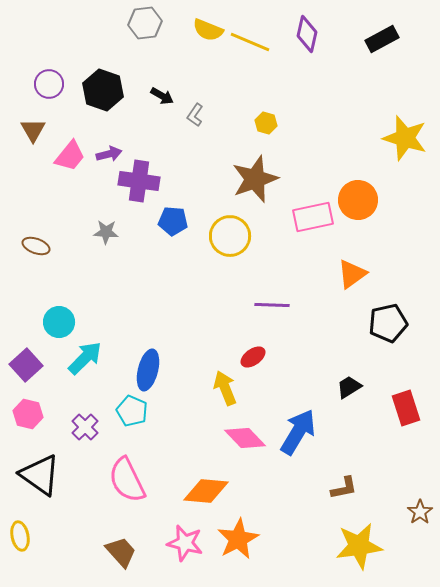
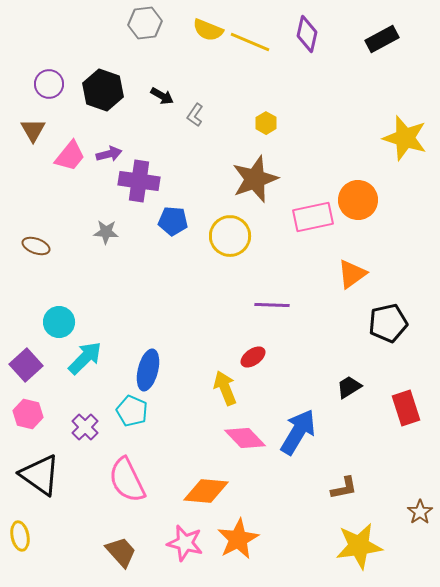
yellow hexagon at (266, 123): rotated 15 degrees clockwise
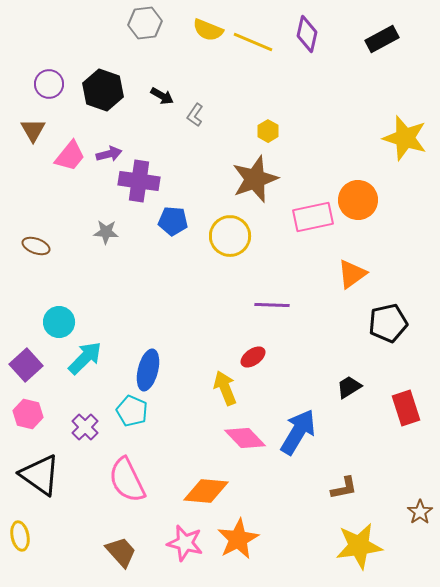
yellow line at (250, 42): moved 3 px right
yellow hexagon at (266, 123): moved 2 px right, 8 px down
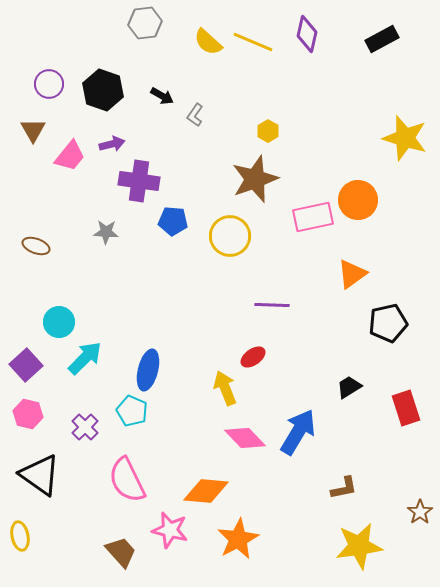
yellow semicircle at (208, 30): moved 12 px down; rotated 20 degrees clockwise
purple arrow at (109, 154): moved 3 px right, 10 px up
pink star at (185, 543): moved 15 px left, 13 px up
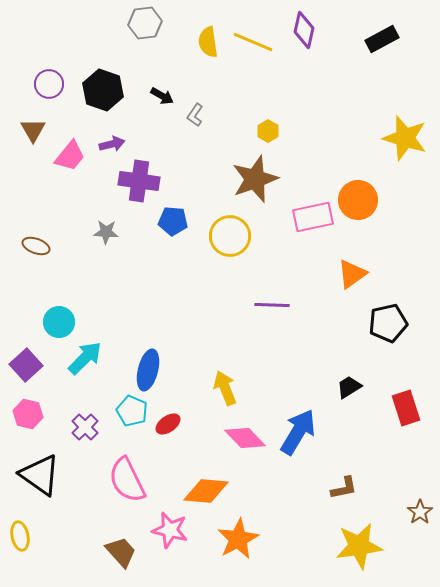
purple diamond at (307, 34): moved 3 px left, 4 px up
yellow semicircle at (208, 42): rotated 40 degrees clockwise
red ellipse at (253, 357): moved 85 px left, 67 px down
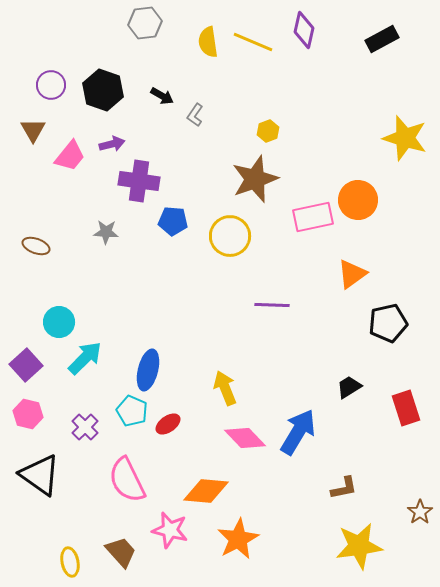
purple circle at (49, 84): moved 2 px right, 1 px down
yellow hexagon at (268, 131): rotated 10 degrees clockwise
yellow ellipse at (20, 536): moved 50 px right, 26 px down
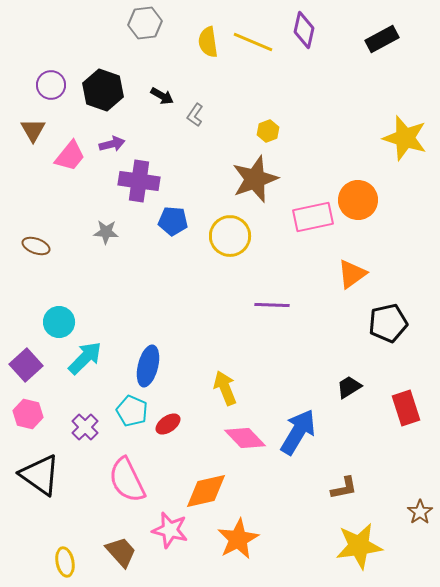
blue ellipse at (148, 370): moved 4 px up
orange diamond at (206, 491): rotated 18 degrees counterclockwise
yellow ellipse at (70, 562): moved 5 px left
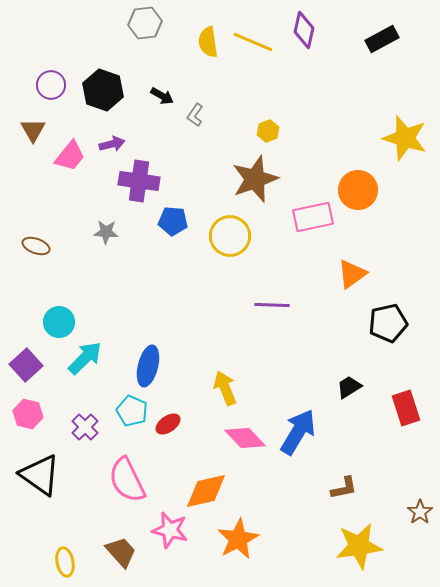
orange circle at (358, 200): moved 10 px up
